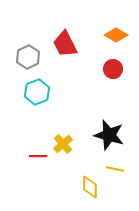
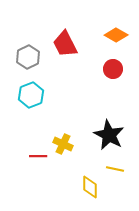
cyan hexagon: moved 6 px left, 3 px down
black star: rotated 12 degrees clockwise
yellow cross: rotated 24 degrees counterclockwise
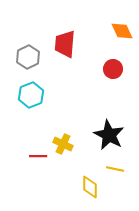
orange diamond: moved 6 px right, 4 px up; rotated 35 degrees clockwise
red trapezoid: rotated 32 degrees clockwise
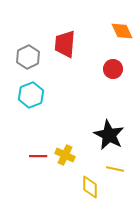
yellow cross: moved 2 px right, 11 px down
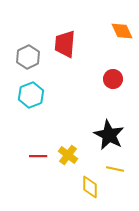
red circle: moved 10 px down
yellow cross: moved 3 px right; rotated 12 degrees clockwise
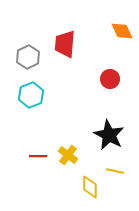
red circle: moved 3 px left
yellow line: moved 2 px down
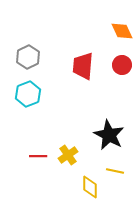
red trapezoid: moved 18 px right, 22 px down
red circle: moved 12 px right, 14 px up
cyan hexagon: moved 3 px left, 1 px up
yellow cross: rotated 18 degrees clockwise
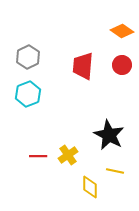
orange diamond: rotated 30 degrees counterclockwise
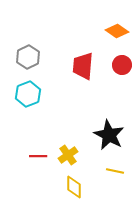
orange diamond: moved 5 px left
yellow diamond: moved 16 px left
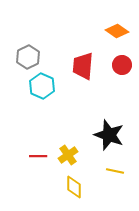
cyan hexagon: moved 14 px right, 8 px up; rotated 15 degrees counterclockwise
black star: rotated 8 degrees counterclockwise
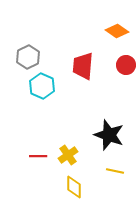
red circle: moved 4 px right
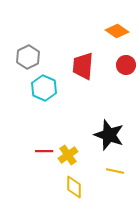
cyan hexagon: moved 2 px right, 2 px down
red line: moved 6 px right, 5 px up
